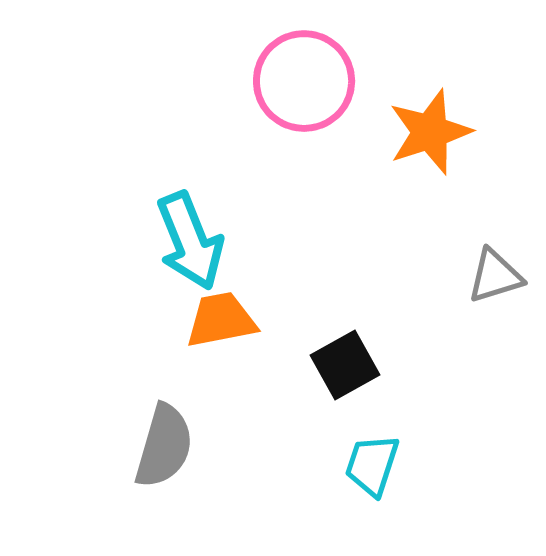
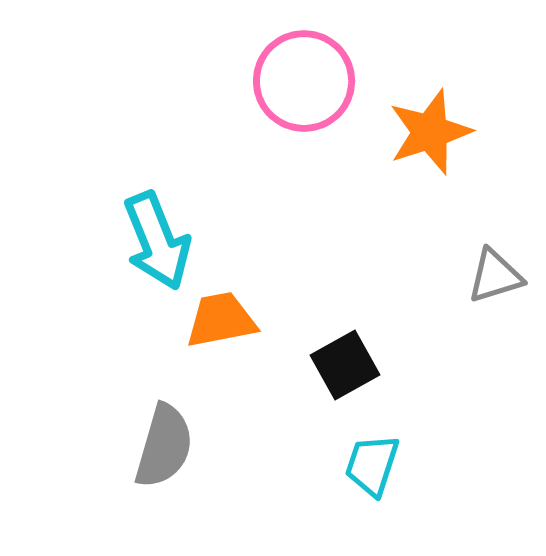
cyan arrow: moved 33 px left
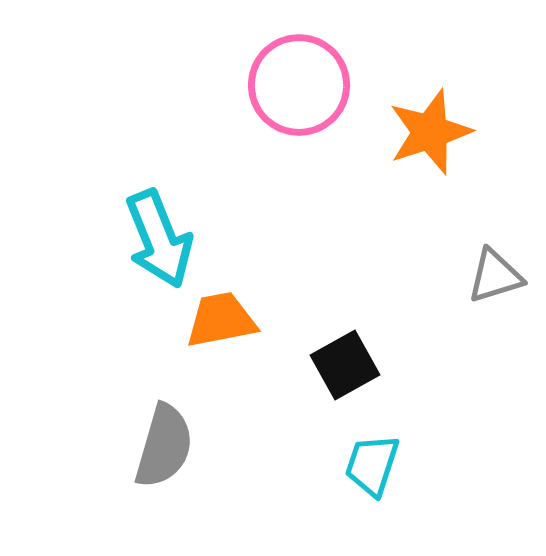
pink circle: moved 5 px left, 4 px down
cyan arrow: moved 2 px right, 2 px up
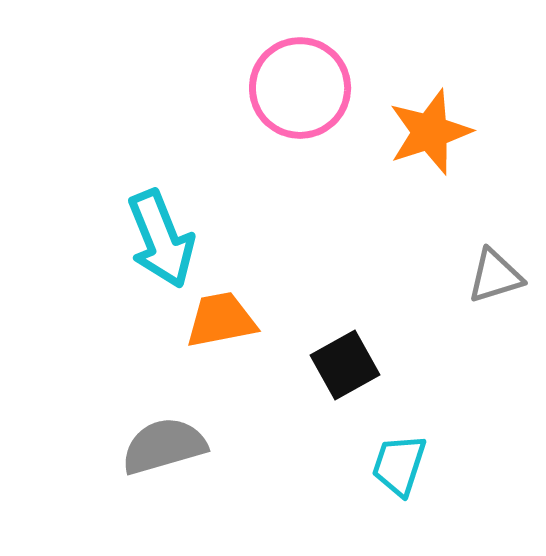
pink circle: moved 1 px right, 3 px down
cyan arrow: moved 2 px right
gray semicircle: rotated 122 degrees counterclockwise
cyan trapezoid: moved 27 px right
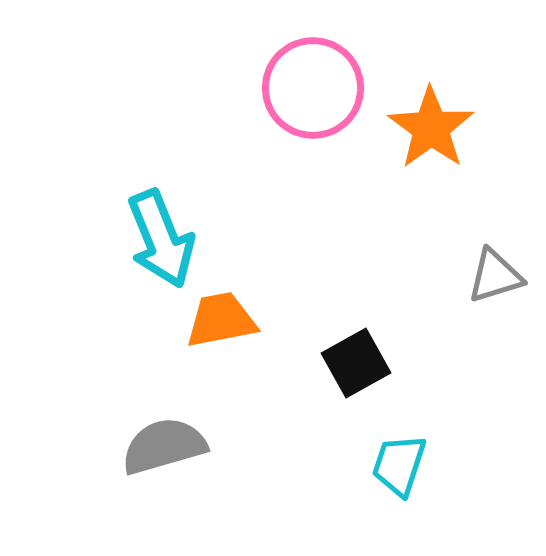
pink circle: moved 13 px right
orange star: moved 1 px right, 4 px up; rotated 18 degrees counterclockwise
black square: moved 11 px right, 2 px up
